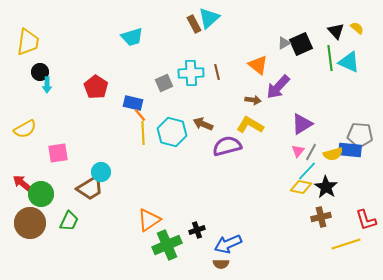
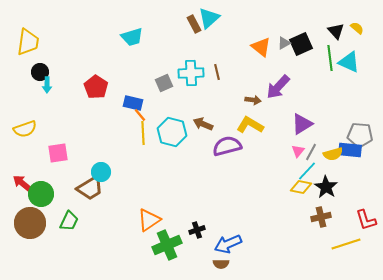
orange triangle at (258, 65): moved 3 px right, 18 px up
yellow semicircle at (25, 129): rotated 10 degrees clockwise
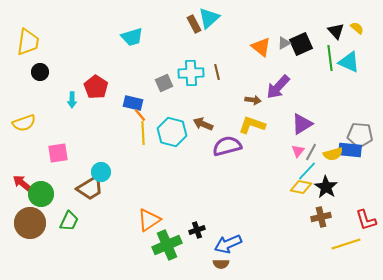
cyan arrow at (47, 85): moved 25 px right, 15 px down
yellow L-shape at (250, 125): moved 2 px right; rotated 12 degrees counterclockwise
yellow semicircle at (25, 129): moved 1 px left, 6 px up
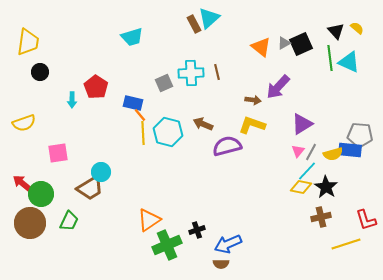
cyan hexagon at (172, 132): moved 4 px left
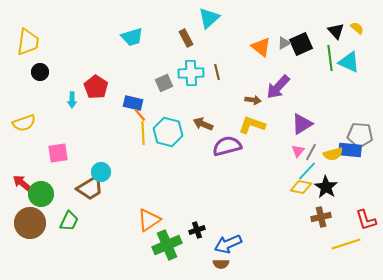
brown rectangle at (194, 24): moved 8 px left, 14 px down
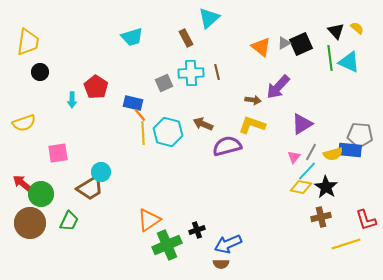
pink triangle at (298, 151): moved 4 px left, 6 px down
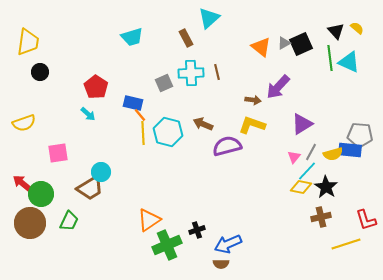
cyan arrow at (72, 100): moved 16 px right, 14 px down; rotated 49 degrees counterclockwise
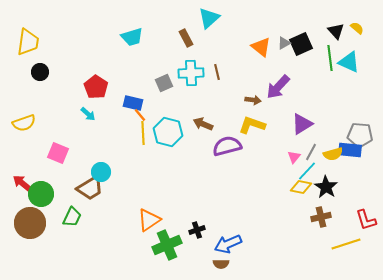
pink square at (58, 153): rotated 30 degrees clockwise
green trapezoid at (69, 221): moved 3 px right, 4 px up
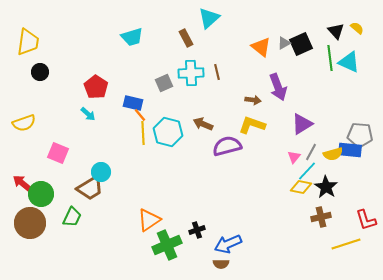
purple arrow at (278, 87): rotated 64 degrees counterclockwise
